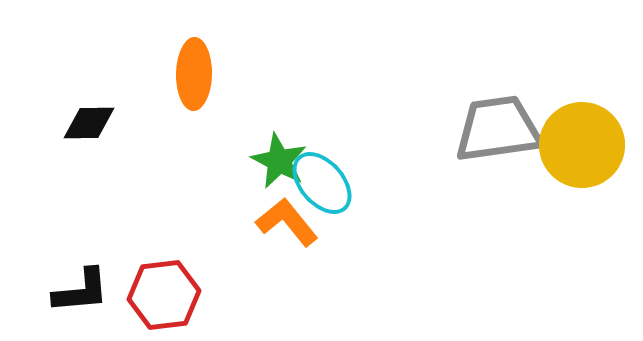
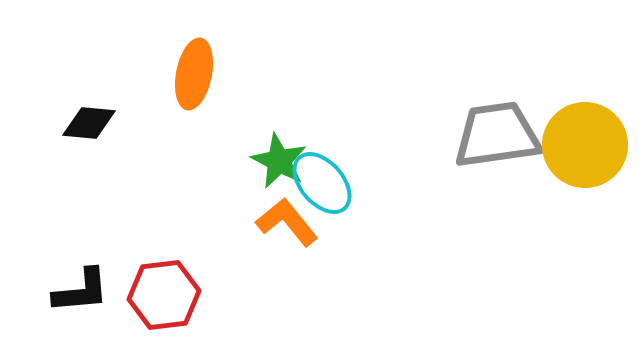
orange ellipse: rotated 10 degrees clockwise
black diamond: rotated 6 degrees clockwise
gray trapezoid: moved 1 px left, 6 px down
yellow circle: moved 3 px right
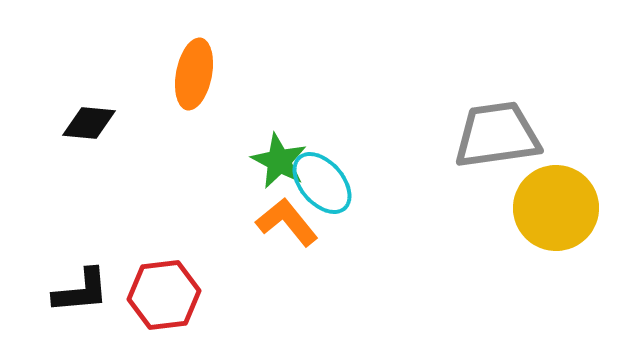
yellow circle: moved 29 px left, 63 px down
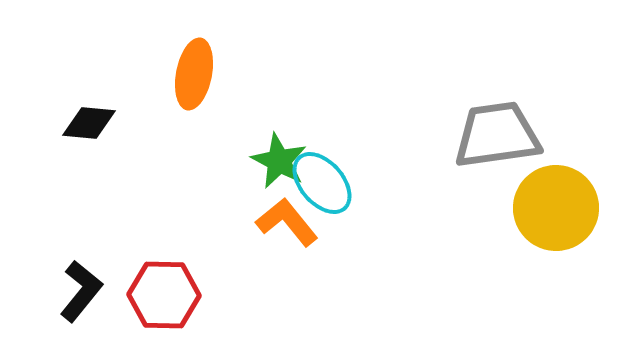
black L-shape: rotated 46 degrees counterclockwise
red hexagon: rotated 8 degrees clockwise
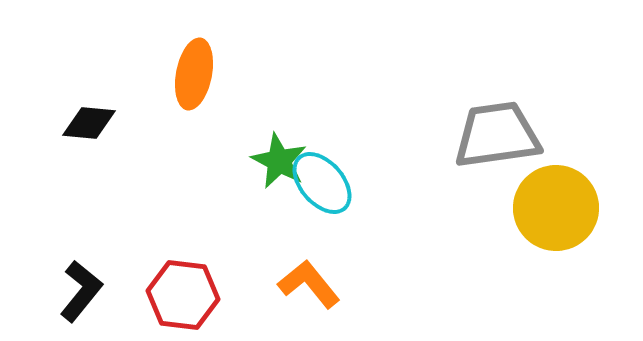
orange L-shape: moved 22 px right, 62 px down
red hexagon: moved 19 px right; rotated 6 degrees clockwise
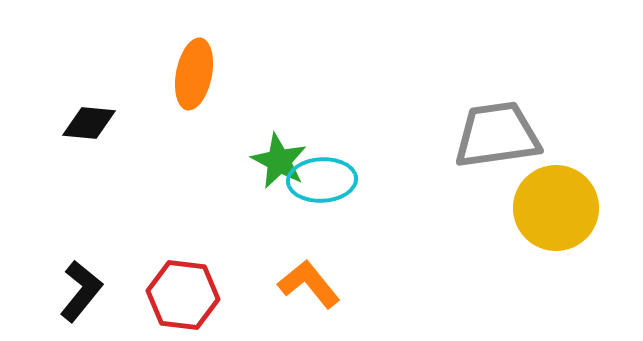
cyan ellipse: moved 3 px up; rotated 52 degrees counterclockwise
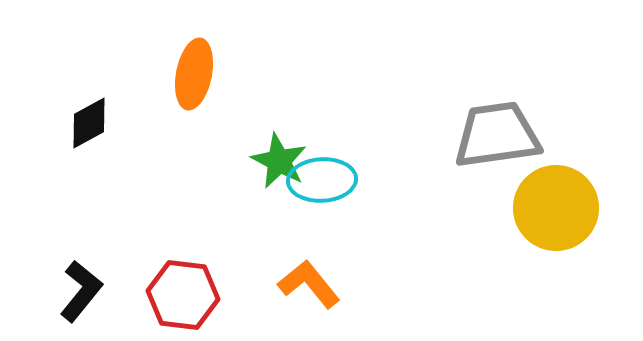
black diamond: rotated 34 degrees counterclockwise
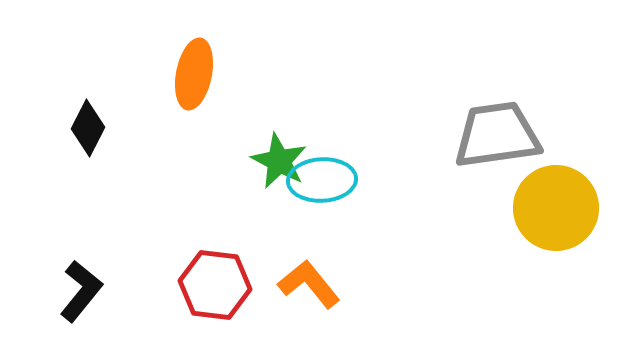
black diamond: moved 1 px left, 5 px down; rotated 34 degrees counterclockwise
red hexagon: moved 32 px right, 10 px up
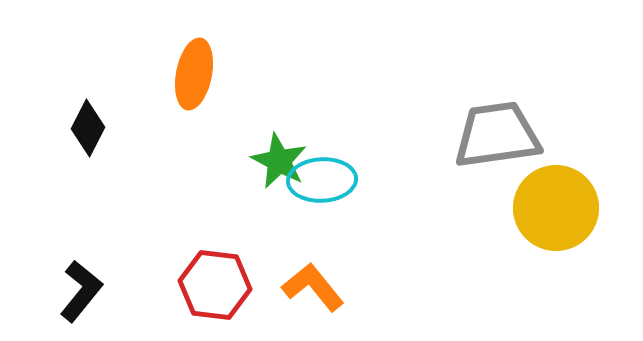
orange L-shape: moved 4 px right, 3 px down
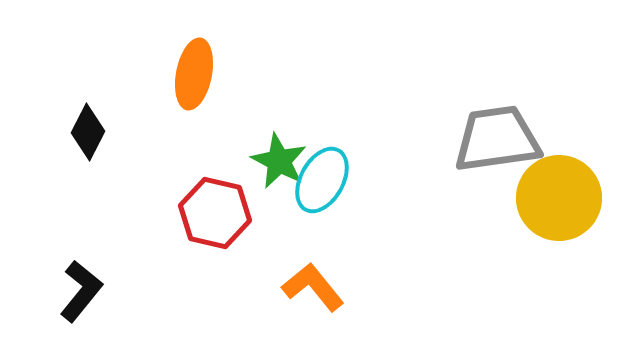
black diamond: moved 4 px down
gray trapezoid: moved 4 px down
cyan ellipse: rotated 58 degrees counterclockwise
yellow circle: moved 3 px right, 10 px up
red hexagon: moved 72 px up; rotated 6 degrees clockwise
